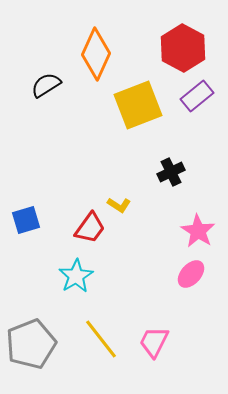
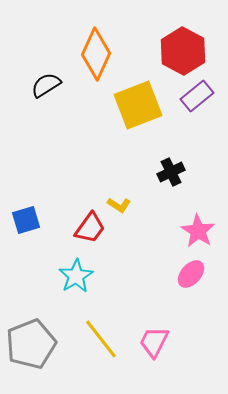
red hexagon: moved 3 px down
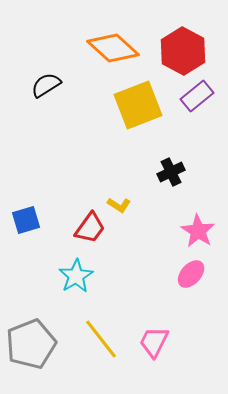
orange diamond: moved 17 px right, 6 px up; rotated 72 degrees counterclockwise
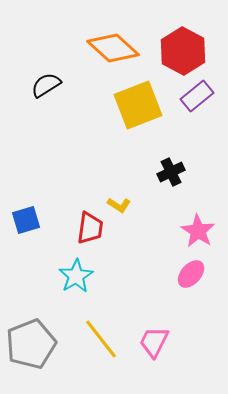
red trapezoid: rotated 28 degrees counterclockwise
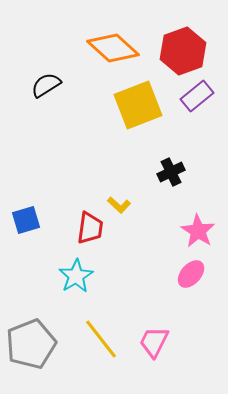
red hexagon: rotated 12 degrees clockwise
yellow L-shape: rotated 10 degrees clockwise
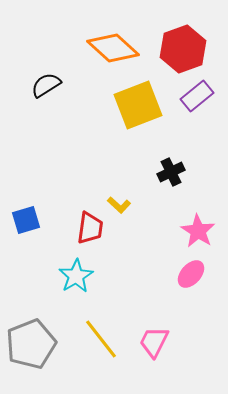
red hexagon: moved 2 px up
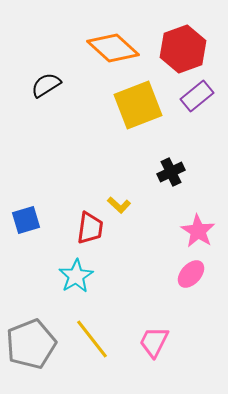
yellow line: moved 9 px left
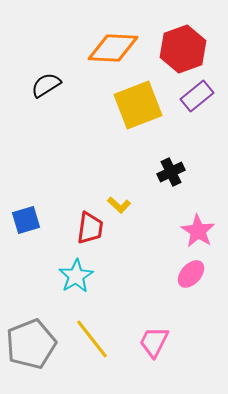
orange diamond: rotated 39 degrees counterclockwise
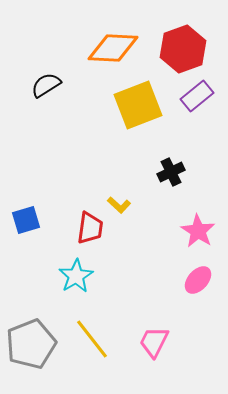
pink ellipse: moved 7 px right, 6 px down
